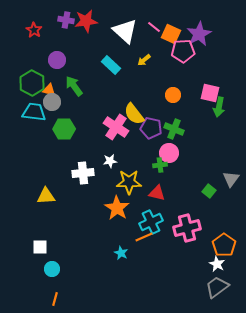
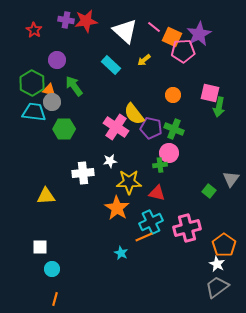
orange square at (171, 34): moved 1 px right, 3 px down
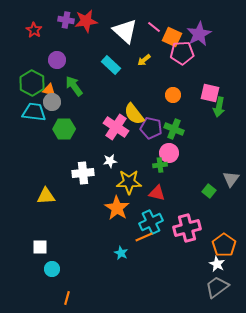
pink pentagon at (183, 51): moved 1 px left, 2 px down
orange line at (55, 299): moved 12 px right, 1 px up
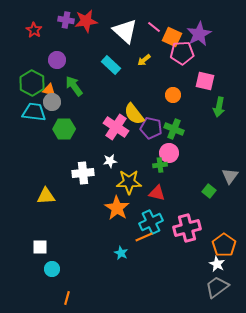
pink square at (210, 93): moved 5 px left, 12 px up
gray triangle at (231, 179): moved 1 px left, 3 px up
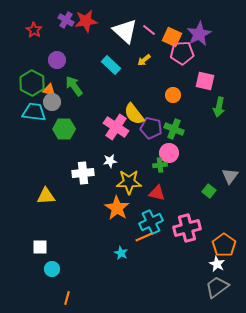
purple cross at (66, 20): rotated 21 degrees clockwise
pink line at (154, 27): moved 5 px left, 3 px down
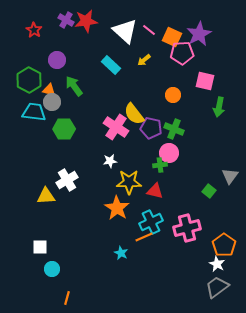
green hexagon at (32, 83): moved 3 px left, 3 px up
white cross at (83, 173): moved 16 px left, 7 px down; rotated 25 degrees counterclockwise
red triangle at (157, 193): moved 2 px left, 2 px up
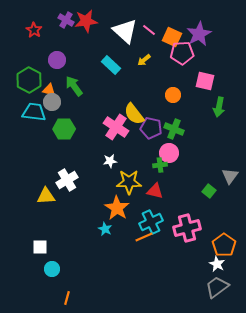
cyan star at (121, 253): moved 16 px left, 24 px up
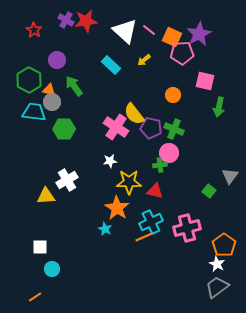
orange line at (67, 298): moved 32 px left, 1 px up; rotated 40 degrees clockwise
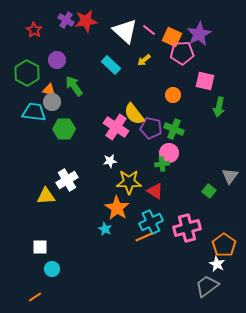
green hexagon at (29, 80): moved 2 px left, 7 px up
green cross at (160, 165): moved 2 px right, 1 px up
red triangle at (155, 191): rotated 18 degrees clockwise
gray trapezoid at (217, 287): moved 10 px left, 1 px up
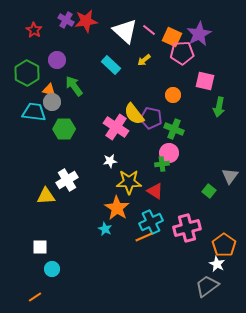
purple pentagon at (151, 128): moved 10 px up
